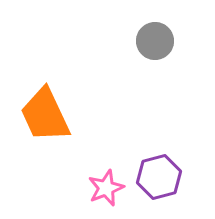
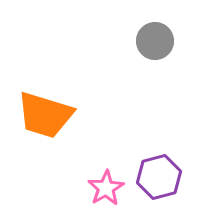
orange trapezoid: rotated 48 degrees counterclockwise
pink star: rotated 9 degrees counterclockwise
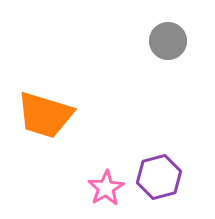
gray circle: moved 13 px right
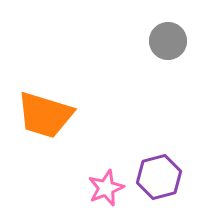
pink star: rotated 9 degrees clockwise
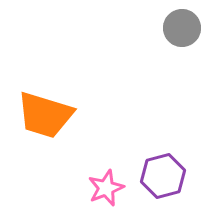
gray circle: moved 14 px right, 13 px up
purple hexagon: moved 4 px right, 1 px up
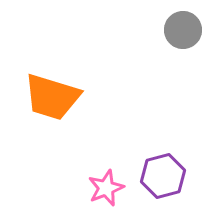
gray circle: moved 1 px right, 2 px down
orange trapezoid: moved 7 px right, 18 px up
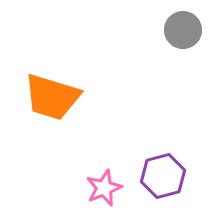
pink star: moved 2 px left
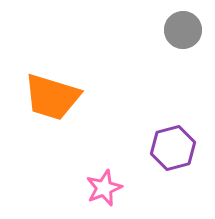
purple hexagon: moved 10 px right, 28 px up
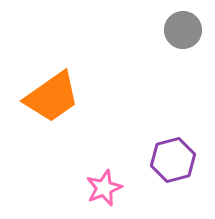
orange trapezoid: rotated 52 degrees counterclockwise
purple hexagon: moved 12 px down
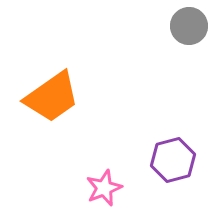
gray circle: moved 6 px right, 4 px up
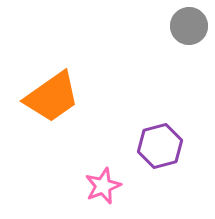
purple hexagon: moved 13 px left, 14 px up
pink star: moved 1 px left, 2 px up
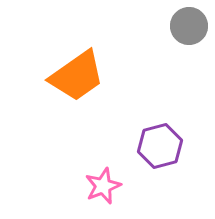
orange trapezoid: moved 25 px right, 21 px up
